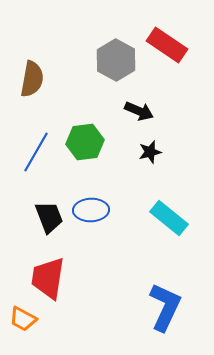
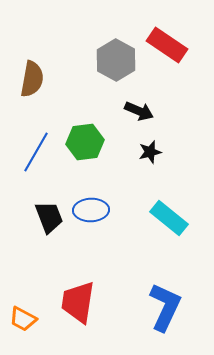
red trapezoid: moved 30 px right, 24 px down
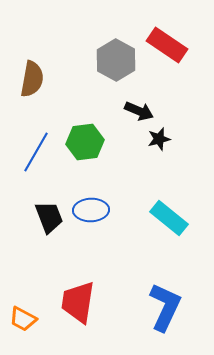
black star: moved 9 px right, 13 px up
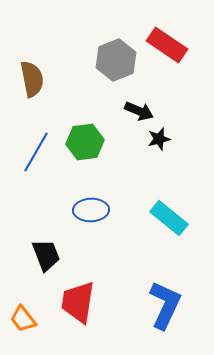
gray hexagon: rotated 9 degrees clockwise
brown semicircle: rotated 21 degrees counterclockwise
black trapezoid: moved 3 px left, 38 px down
blue L-shape: moved 2 px up
orange trapezoid: rotated 24 degrees clockwise
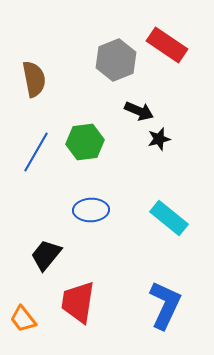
brown semicircle: moved 2 px right
black trapezoid: rotated 120 degrees counterclockwise
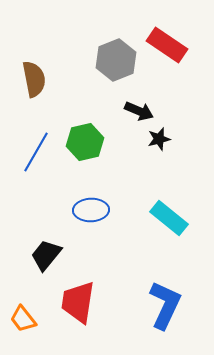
green hexagon: rotated 6 degrees counterclockwise
